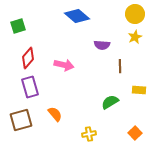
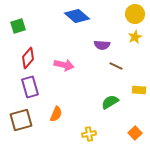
brown line: moved 4 px left; rotated 64 degrees counterclockwise
orange semicircle: moved 1 px right; rotated 63 degrees clockwise
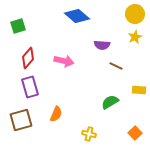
pink arrow: moved 4 px up
yellow cross: rotated 24 degrees clockwise
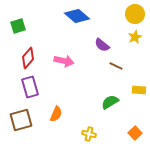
purple semicircle: rotated 35 degrees clockwise
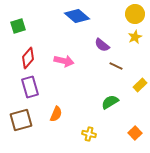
yellow rectangle: moved 1 px right, 5 px up; rotated 48 degrees counterclockwise
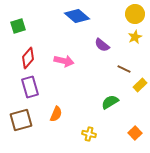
brown line: moved 8 px right, 3 px down
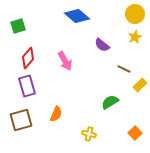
pink arrow: moved 1 px right; rotated 48 degrees clockwise
purple rectangle: moved 3 px left, 1 px up
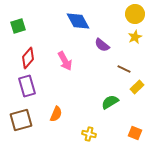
blue diamond: moved 1 px right, 5 px down; rotated 20 degrees clockwise
yellow rectangle: moved 3 px left, 2 px down
orange square: rotated 24 degrees counterclockwise
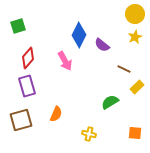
blue diamond: moved 1 px right, 14 px down; rotated 55 degrees clockwise
orange square: rotated 16 degrees counterclockwise
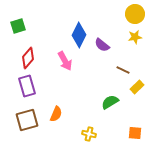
yellow star: rotated 16 degrees clockwise
brown line: moved 1 px left, 1 px down
brown square: moved 6 px right
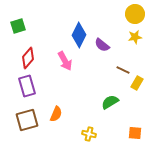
yellow rectangle: moved 4 px up; rotated 16 degrees counterclockwise
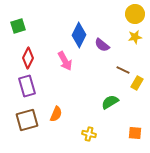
red diamond: rotated 15 degrees counterclockwise
